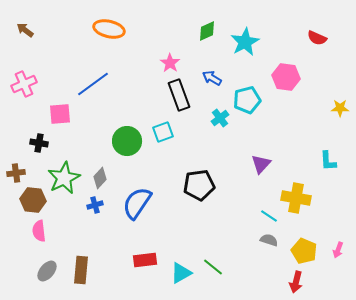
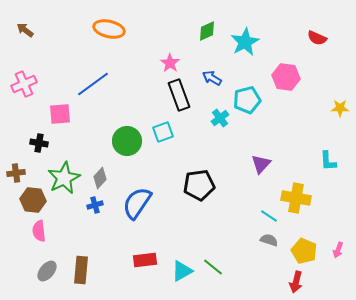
cyan triangle: moved 1 px right, 2 px up
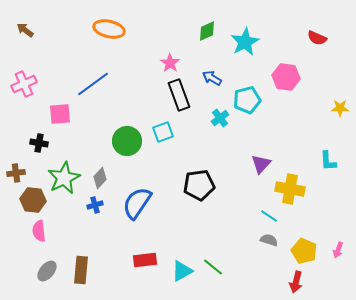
yellow cross: moved 6 px left, 9 px up
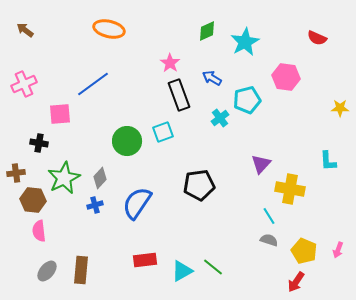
cyan line: rotated 24 degrees clockwise
red arrow: rotated 20 degrees clockwise
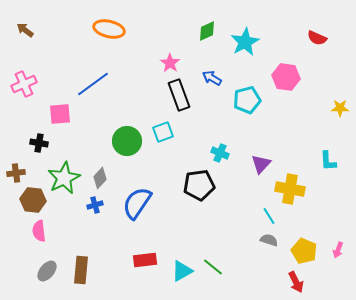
cyan cross: moved 35 px down; rotated 30 degrees counterclockwise
red arrow: rotated 60 degrees counterclockwise
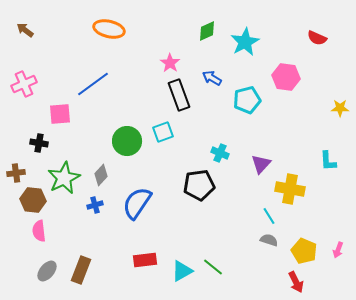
gray diamond: moved 1 px right, 3 px up
brown rectangle: rotated 16 degrees clockwise
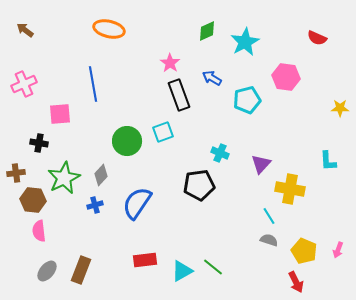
blue line: rotated 64 degrees counterclockwise
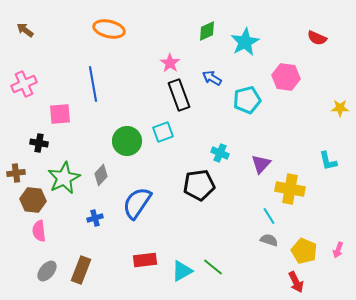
cyan L-shape: rotated 10 degrees counterclockwise
blue cross: moved 13 px down
